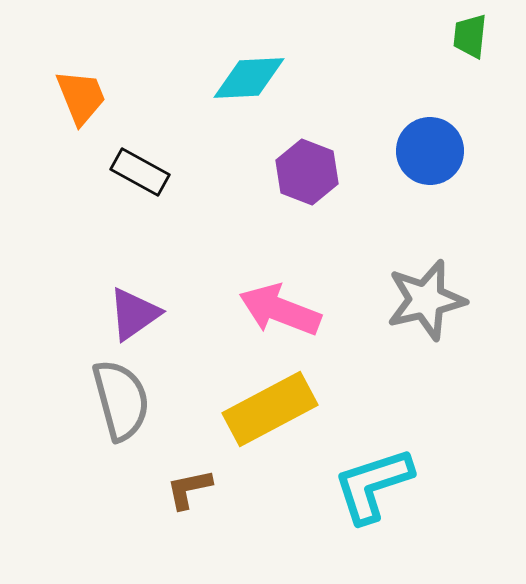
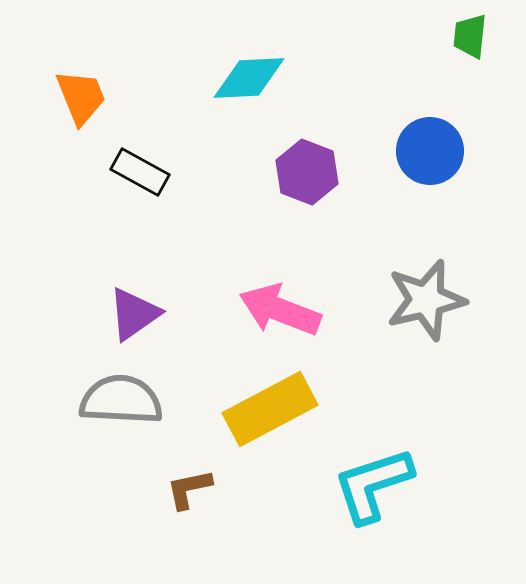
gray semicircle: rotated 72 degrees counterclockwise
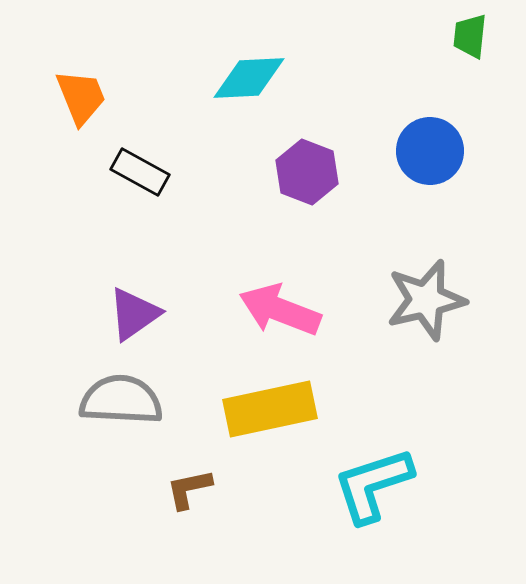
yellow rectangle: rotated 16 degrees clockwise
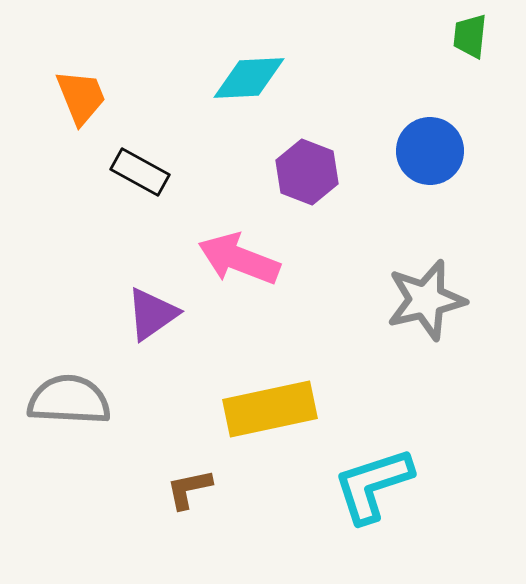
pink arrow: moved 41 px left, 51 px up
purple triangle: moved 18 px right
gray semicircle: moved 52 px left
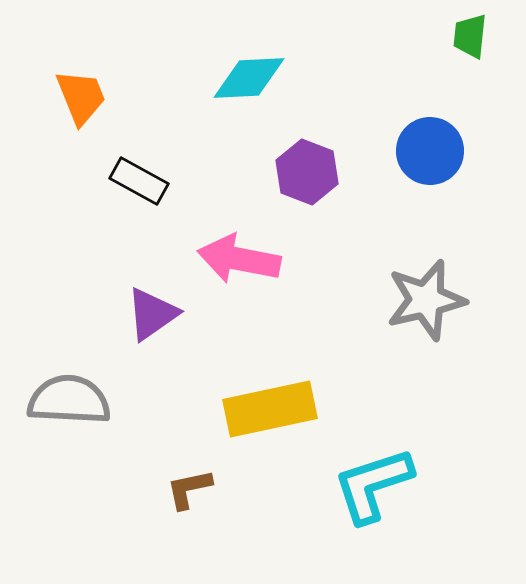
black rectangle: moved 1 px left, 9 px down
pink arrow: rotated 10 degrees counterclockwise
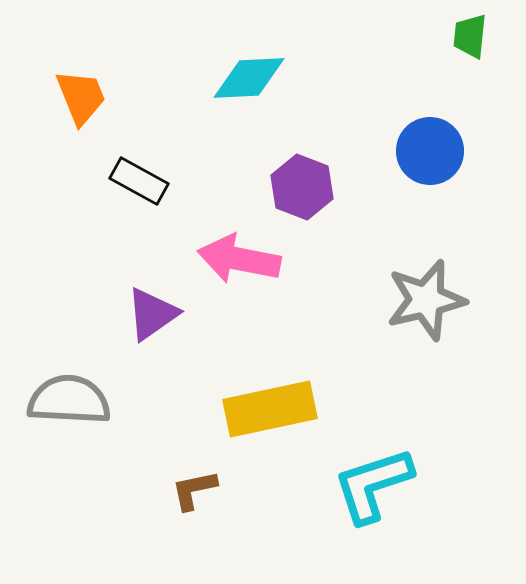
purple hexagon: moved 5 px left, 15 px down
brown L-shape: moved 5 px right, 1 px down
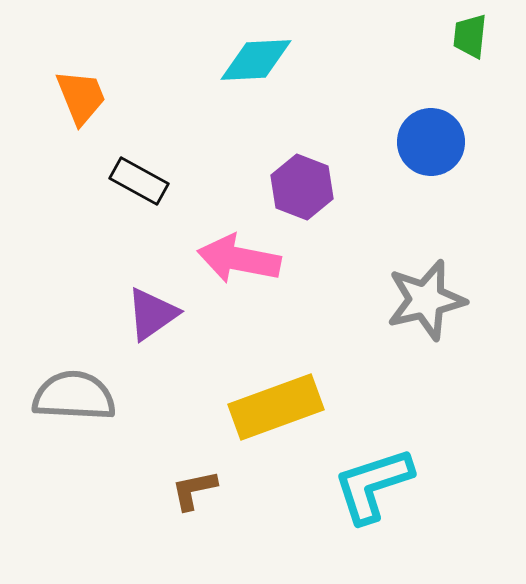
cyan diamond: moved 7 px right, 18 px up
blue circle: moved 1 px right, 9 px up
gray semicircle: moved 5 px right, 4 px up
yellow rectangle: moved 6 px right, 2 px up; rotated 8 degrees counterclockwise
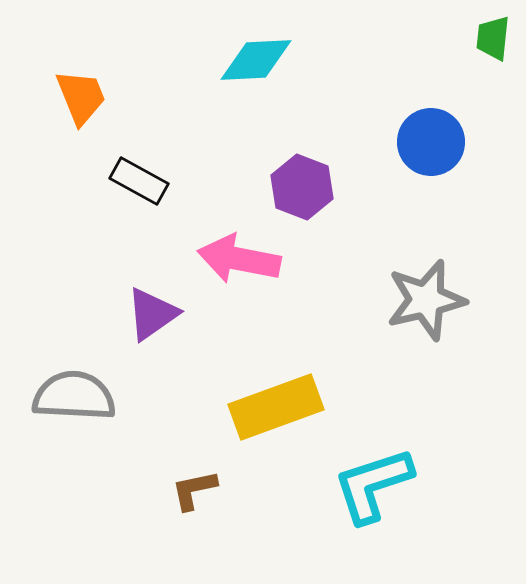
green trapezoid: moved 23 px right, 2 px down
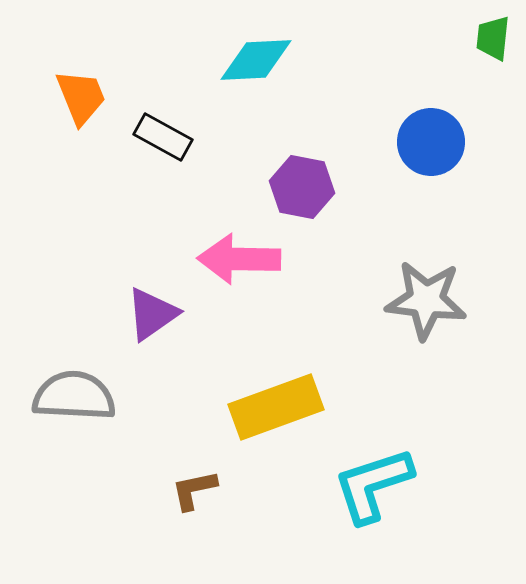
black rectangle: moved 24 px right, 44 px up
purple hexagon: rotated 10 degrees counterclockwise
pink arrow: rotated 10 degrees counterclockwise
gray star: rotated 20 degrees clockwise
